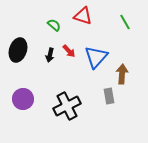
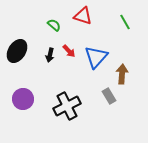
black ellipse: moved 1 px left, 1 px down; rotated 15 degrees clockwise
gray rectangle: rotated 21 degrees counterclockwise
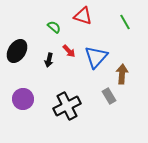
green semicircle: moved 2 px down
black arrow: moved 1 px left, 5 px down
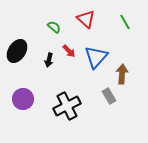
red triangle: moved 3 px right, 3 px down; rotated 24 degrees clockwise
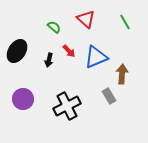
blue triangle: rotated 25 degrees clockwise
